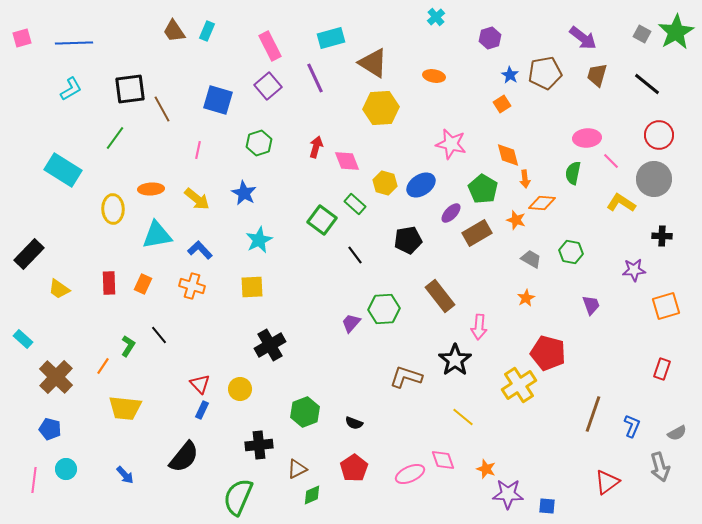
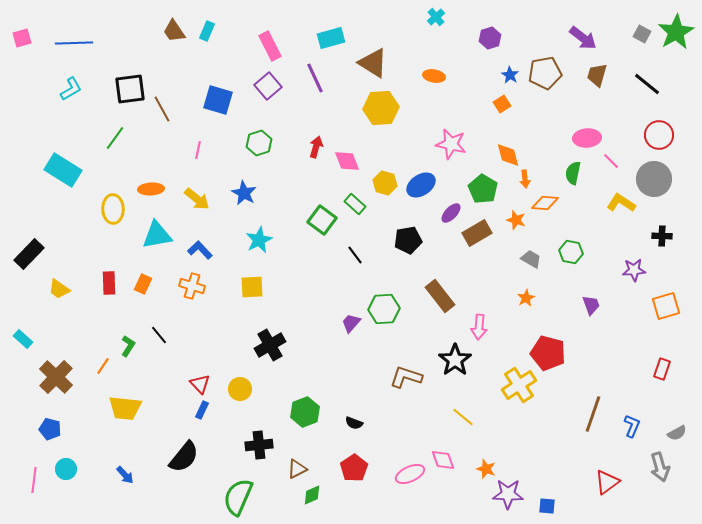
orange diamond at (542, 203): moved 3 px right
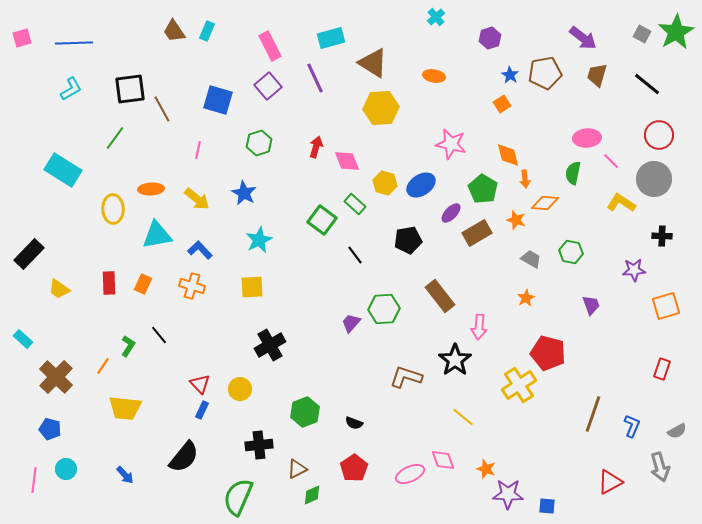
gray semicircle at (677, 433): moved 2 px up
red triangle at (607, 482): moved 3 px right; rotated 8 degrees clockwise
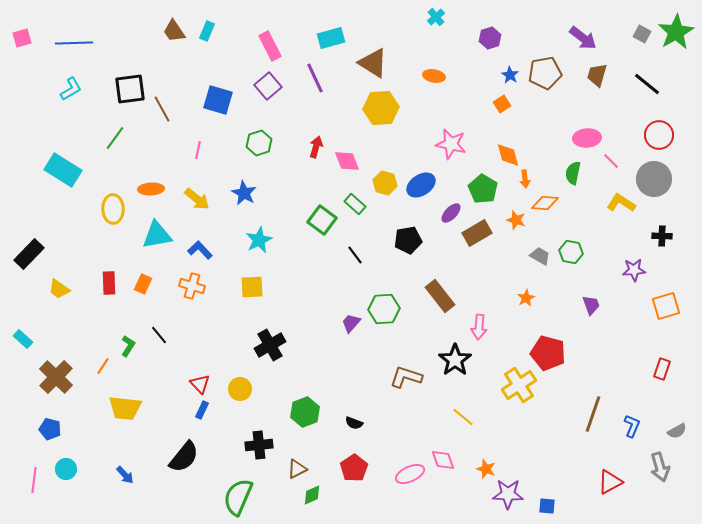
gray trapezoid at (531, 259): moved 9 px right, 3 px up
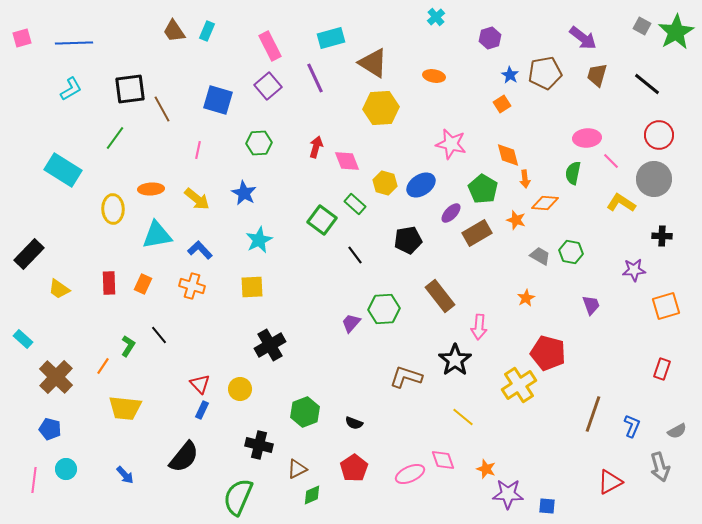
gray square at (642, 34): moved 8 px up
green hexagon at (259, 143): rotated 15 degrees clockwise
black cross at (259, 445): rotated 20 degrees clockwise
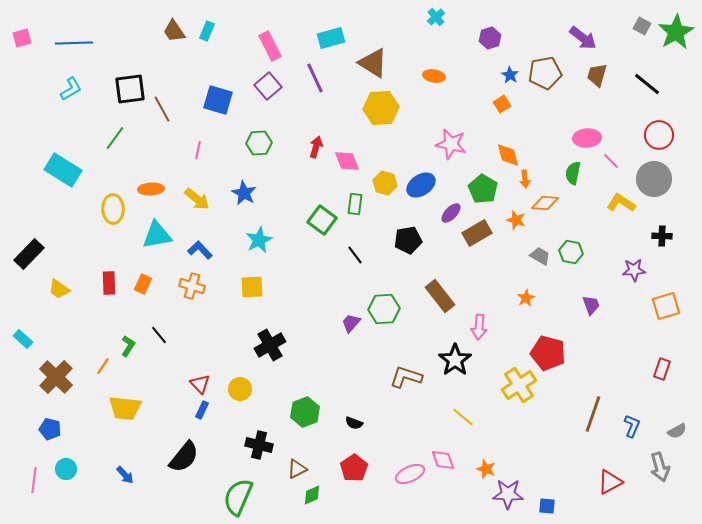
green rectangle at (355, 204): rotated 55 degrees clockwise
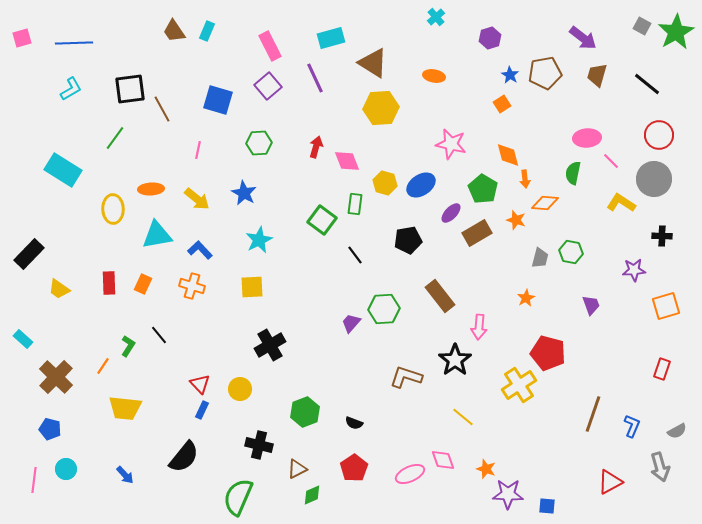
gray trapezoid at (540, 256): moved 2 px down; rotated 75 degrees clockwise
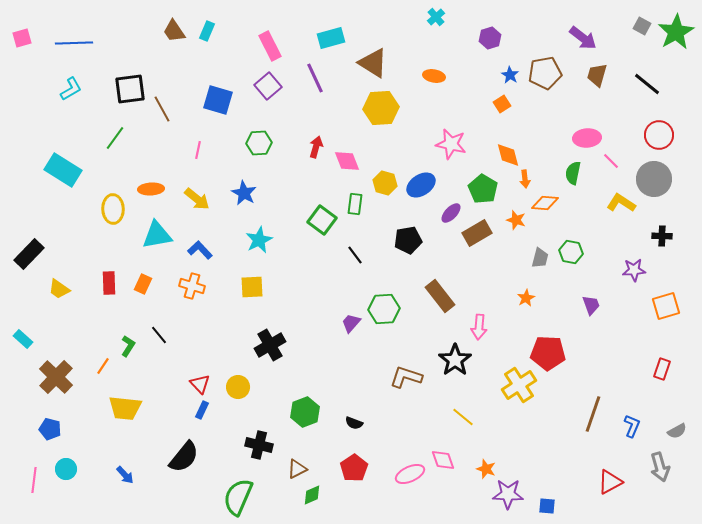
red pentagon at (548, 353): rotated 12 degrees counterclockwise
yellow circle at (240, 389): moved 2 px left, 2 px up
